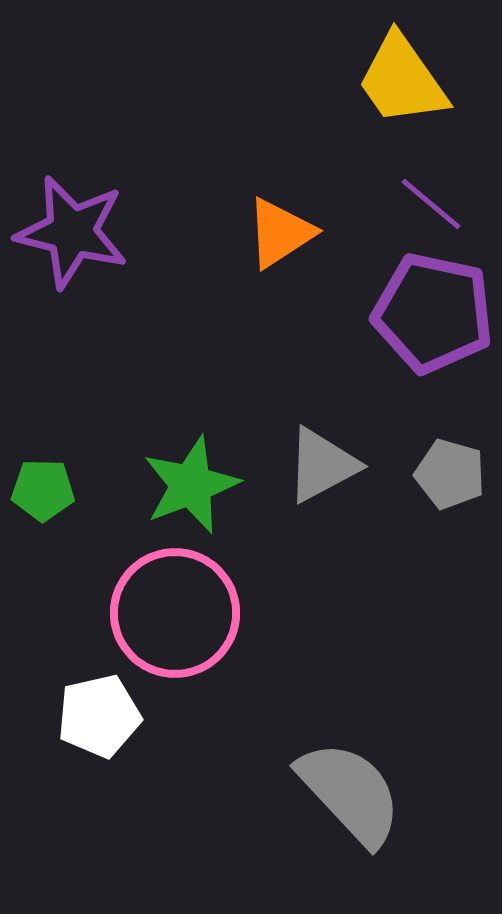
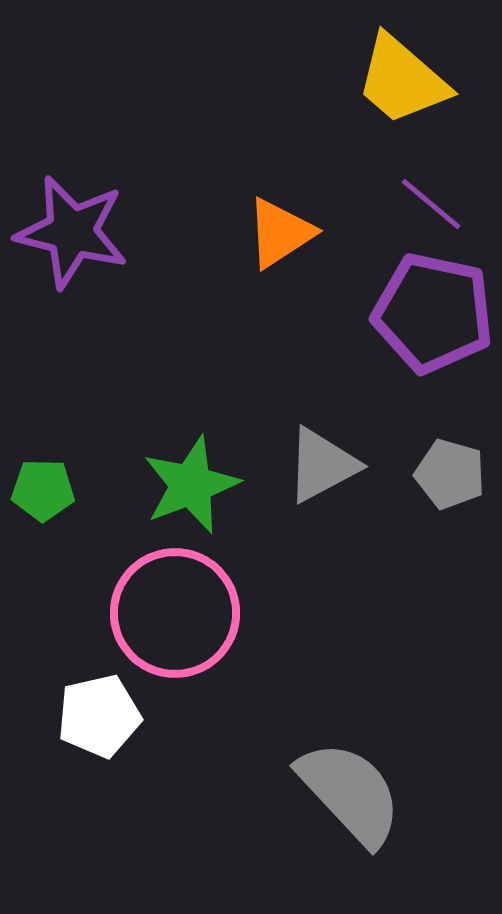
yellow trapezoid: rotated 14 degrees counterclockwise
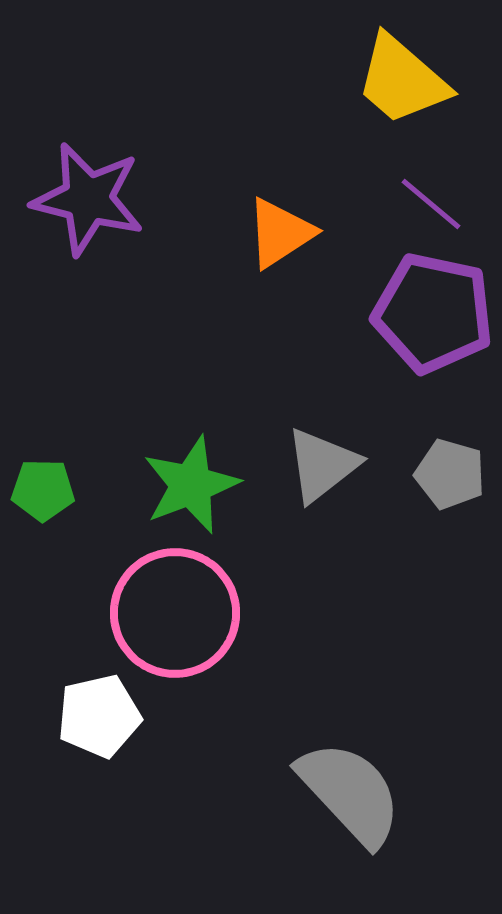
purple star: moved 16 px right, 33 px up
gray triangle: rotated 10 degrees counterclockwise
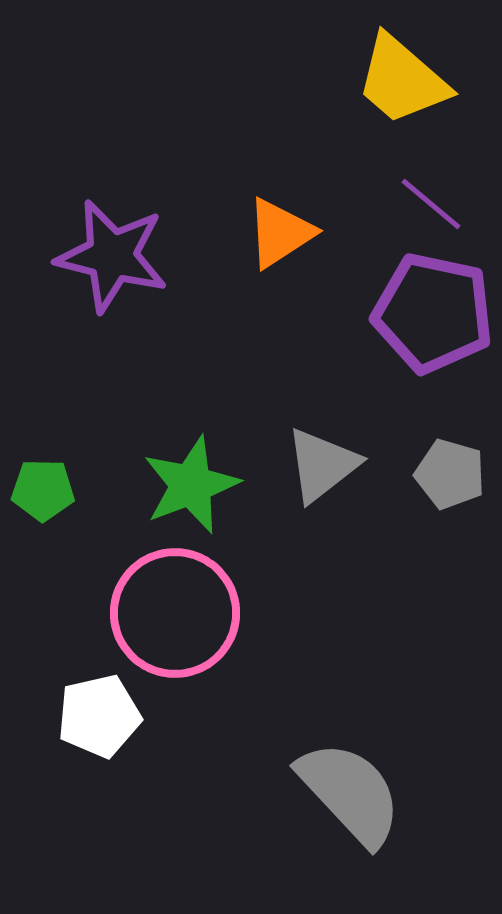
purple star: moved 24 px right, 57 px down
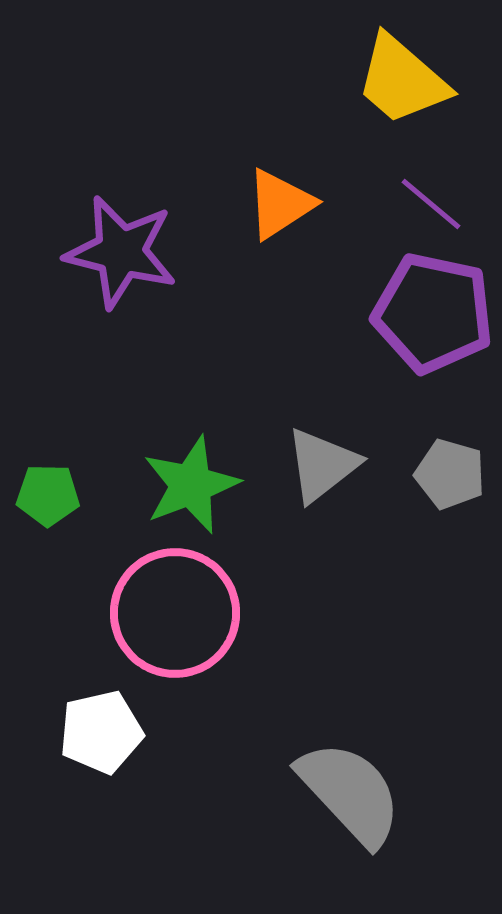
orange triangle: moved 29 px up
purple star: moved 9 px right, 4 px up
green pentagon: moved 5 px right, 5 px down
white pentagon: moved 2 px right, 16 px down
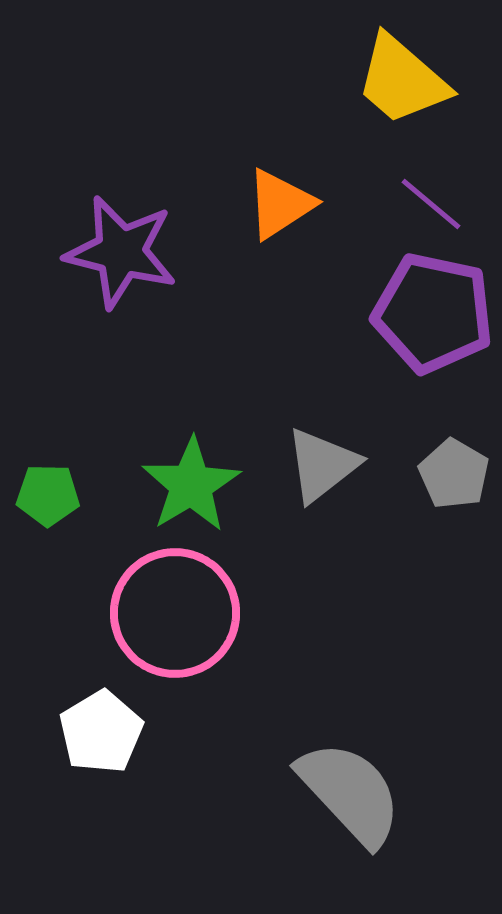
gray pentagon: moved 4 px right; rotated 14 degrees clockwise
green star: rotated 10 degrees counterclockwise
white pentagon: rotated 18 degrees counterclockwise
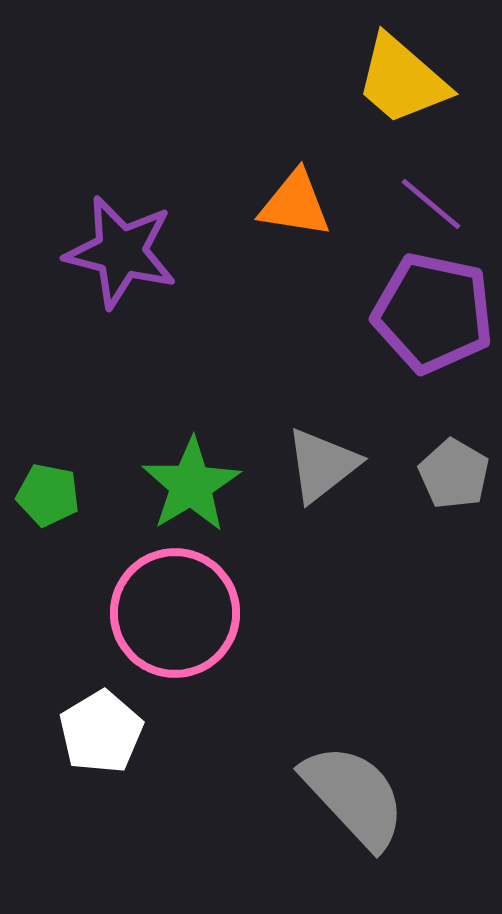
orange triangle: moved 15 px right; rotated 42 degrees clockwise
green pentagon: rotated 10 degrees clockwise
gray semicircle: moved 4 px right, 3 px down
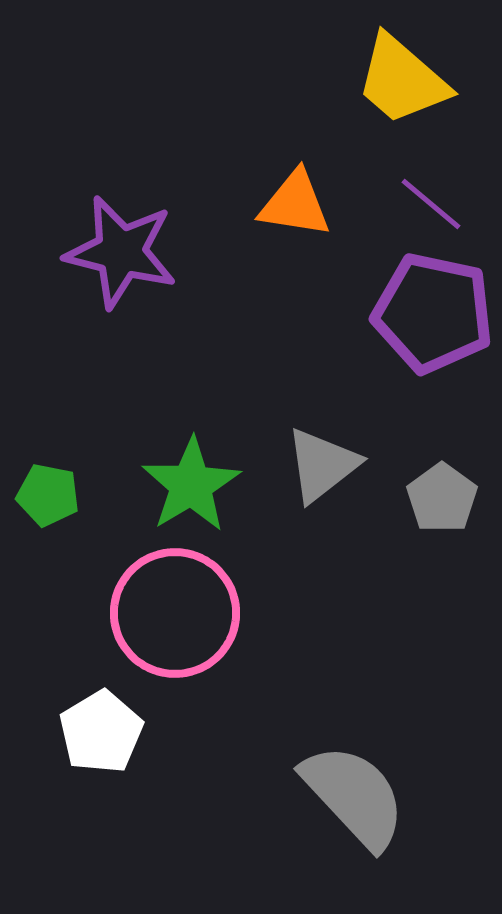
gray pentagon: moved 12 px left, 24 px down; rotated 6 degrees clockwise
